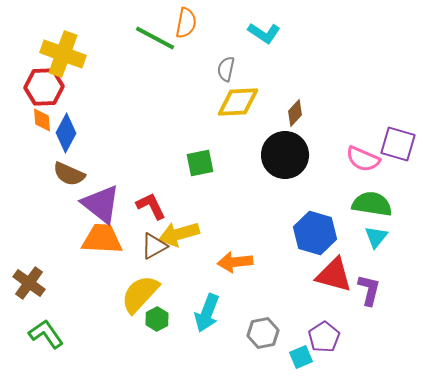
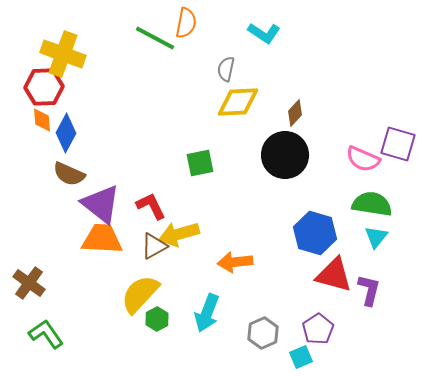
gray hexagon: rotated 12 degrees counterclockwise
purple pentagon: moved 6 px left, 8 px up
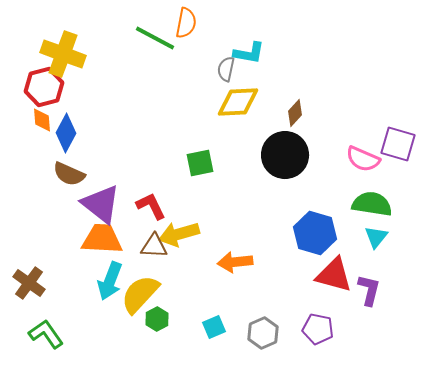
cyan L-shape: moved 15 px left, 20 px down; rotated 24 degrees counterclockwise
red hexagon: rotated 12 degrees counterclockwise
brown triangle: rotated 32 degrees clockwise
cyan arrow: moved 97 px left, 32 px up
purple pentagon: rotated 28 degrees counterclockwise
cyan square: moved 87 px left, 30 px up
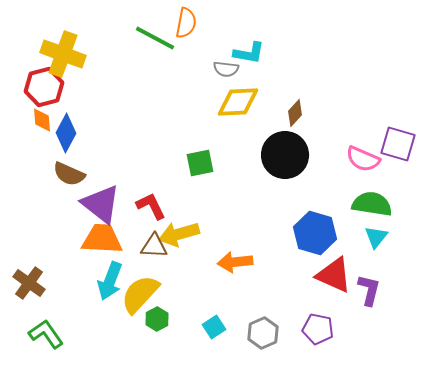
gray semicircle: rotated 95 degrees counterclockwise
red triangle: rotated 9 degrees clockwise
cyan square: rotated 10 degrees counterclockwise
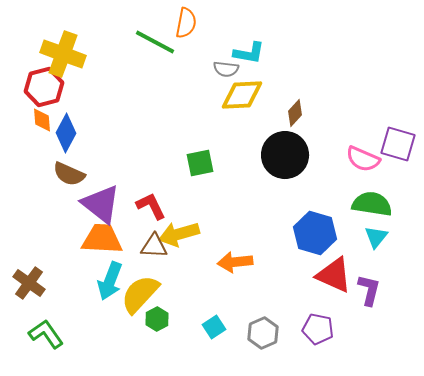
green line: moved 4 px down
yellow diamond: moved 4 px right, 7 px up
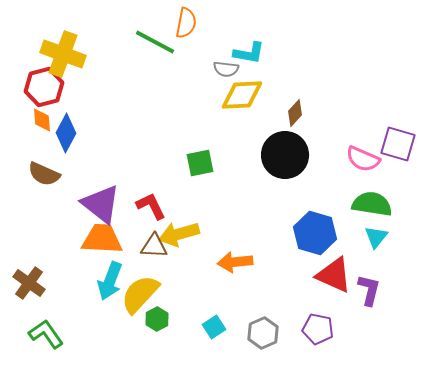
brown semicircle: moved 25 px left
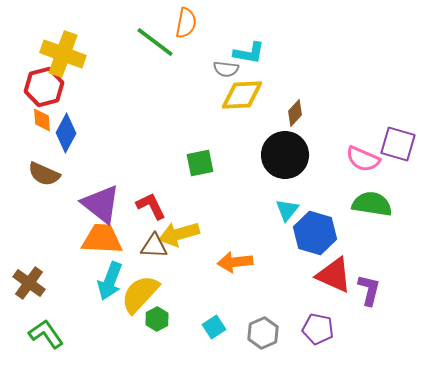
green line: rotated 9 degrees clockwise
cyan triangle: moved 89 px left, 27 px up
